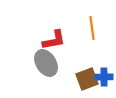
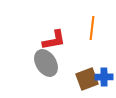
orange line: rotated 15 degrees clockwise
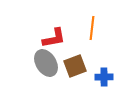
red L-shape: moved 2 px up
brown square: moved 12 px left, 13 px up
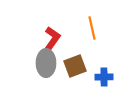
orange line: rotated 20 degrees counterclockwise
red L-shape: moved 2 px left, 1 px down; rotated 45 degrees counterclockwise
gray ellipse: rotated 32 degrees clockwise
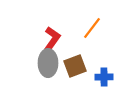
orange line: rotated 50 degrees clockwise
gray ellipse: moved 2 px right
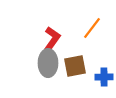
brown square: rotated 10 degrees clockwise
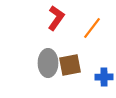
red L-shape: moved 4 px right, 21 px up
brown square: moved 5 px left, 1 px up
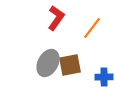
gray ellipse: rotated 28 degrees clockwise
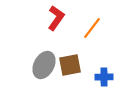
gray ellipse: moved 4 px left, 2 px down
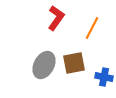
orange line: rotated 10 degrees counterclockwise
brown square: moved 4 px right, 2 px up
blue cross: rotated 12 degrees clockwise
